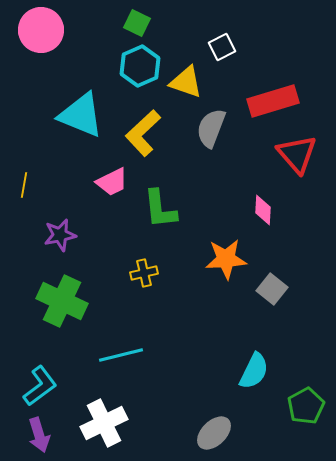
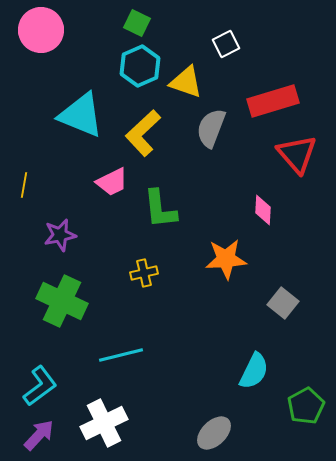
white square: moved 4 px right, 3 px up
gray square: moved 11 px right, 14 px down
purple arrow: rotated 120 degrees counterclockwise
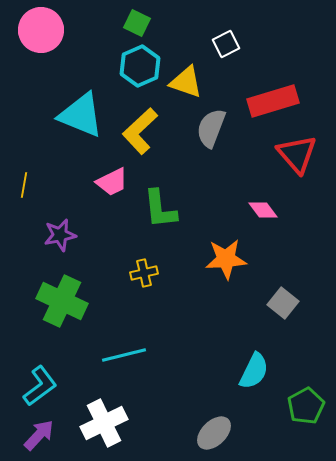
yellow L-shape: moved 3 px left, 2 px up
pink diamond: rotated 40 degrees counterclockwise
cyan line: moved 3 px right
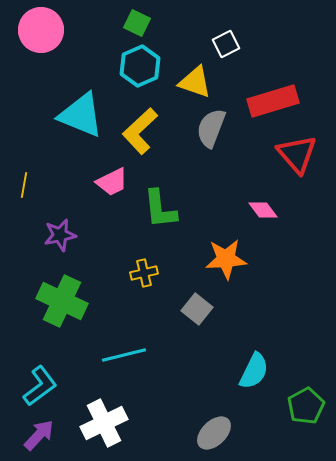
yellow triangle: moved 9 px right
gray square: moved 86 px left, 6 px down
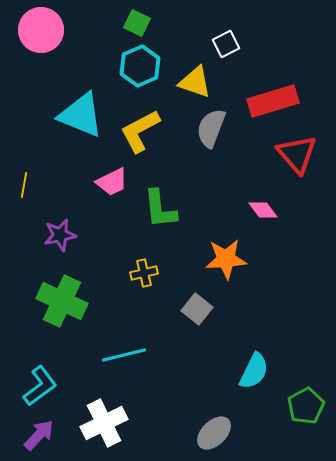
yellow L-shape: rotated 15 degrees clockwise
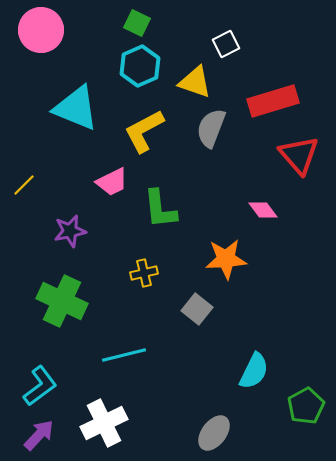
cyan triangle: moved 5 px left, 7 px up
yellow L-shape: moved 4 px right
red triangle: moved 2 px right, 1 px down
yellow line: rotated 35 degrees clockwise
purple star: moved 10 px right, 4 px up
gray ellipse: rotated 9 degrees counterclockwise
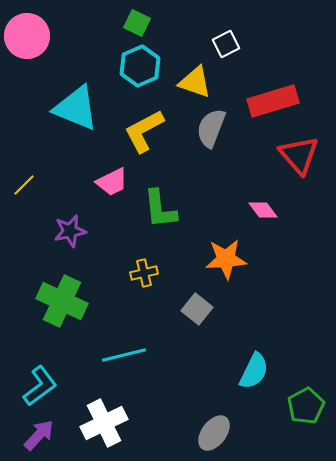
pink circle: moved 14 px left, 6 px down
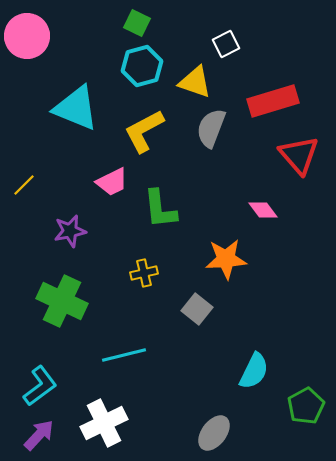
cyan hexagon: moved 2 px right; rotated 9 degrees clockwise
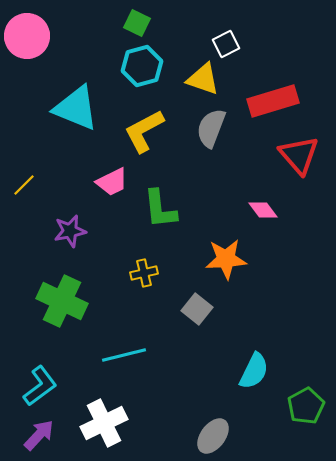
yellow triangle: moved 8 px right, 3 px up
gray ellipse: moved 1 px left, 3 px down
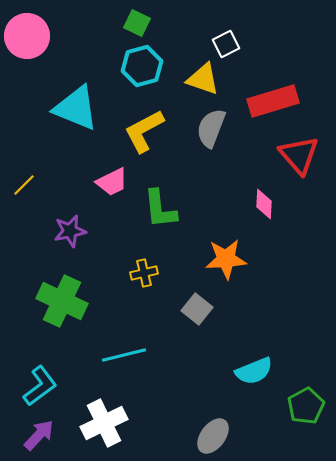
pink diamond: moved 1 px right, 6 px up; rotated 40 degrees clockwise
cyan semicircle: rotated 42 degrees clockwise
